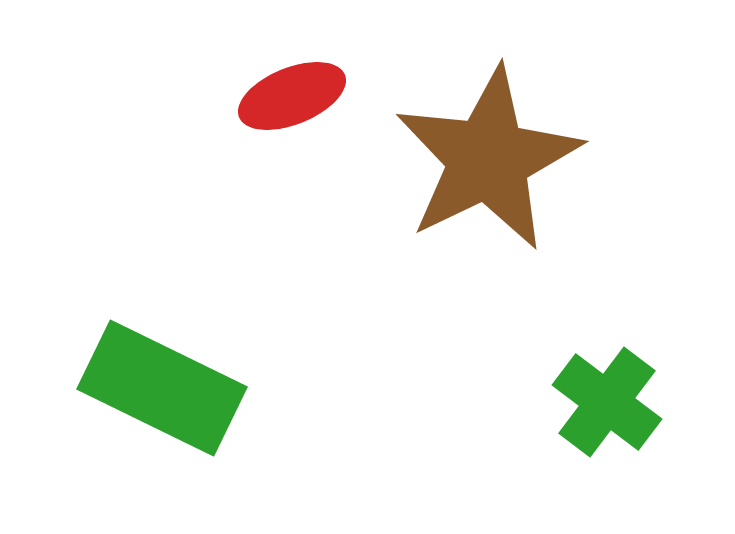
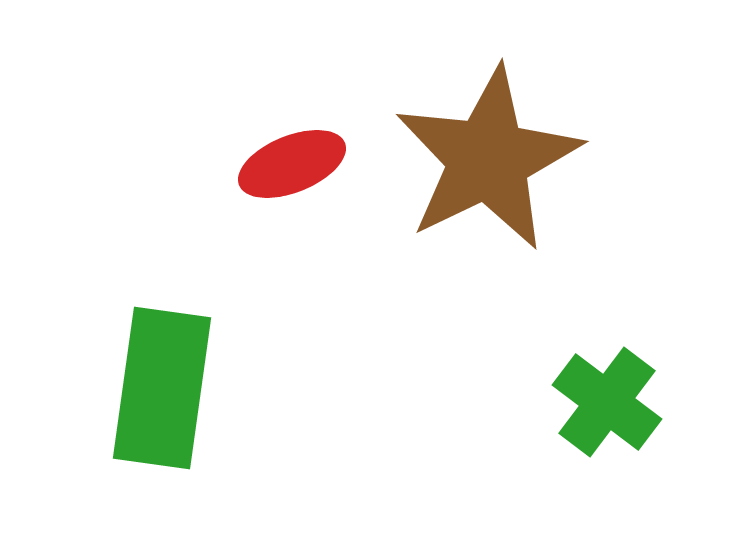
red ellipse: moved 68 px down
green rectangle: rotated 72 degrees clockwise
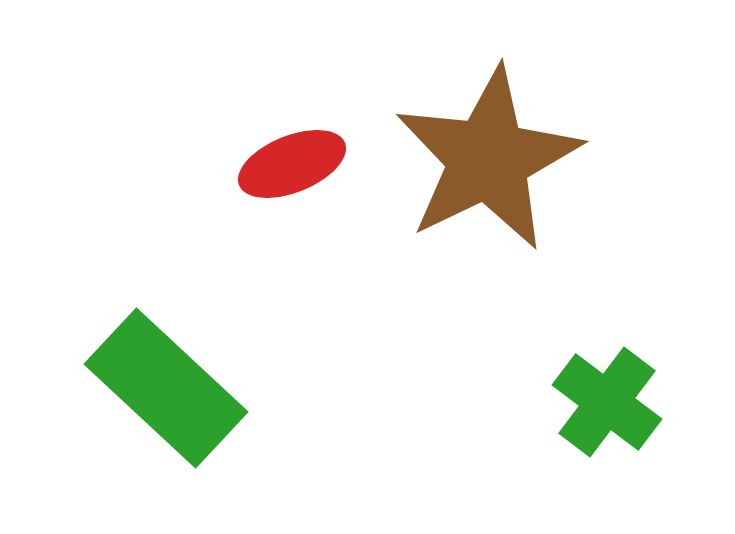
green rectangle: moved 4 px right; rotated 55 degrees counterclockwise
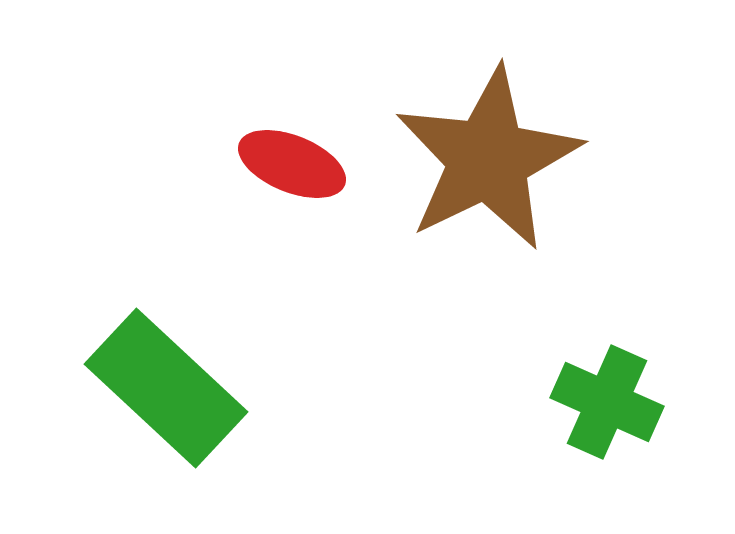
red ellipse: rotated 44 degrees clockwise
green cross: rotated 13 degrees counterclockwise
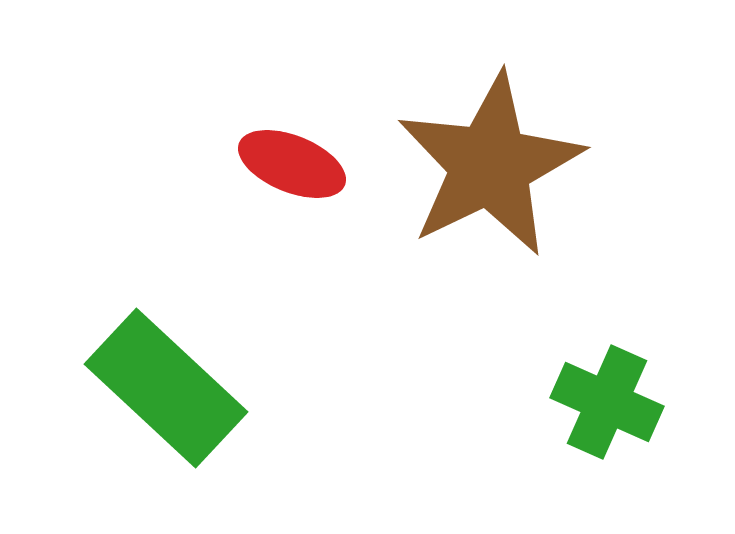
brown star: moved 2 px right, 6 px down
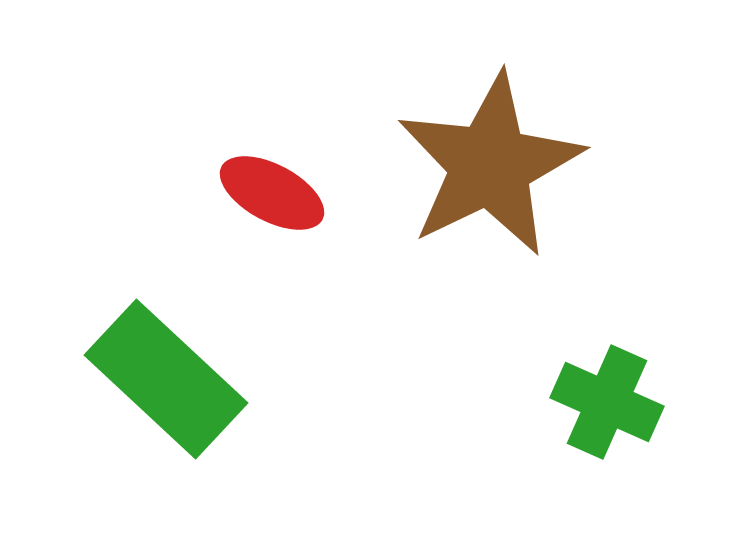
red ellipse: moved 20 px left, 29 px down; rotated 6 degrees clockwise
green rectangle: moved 9 px up
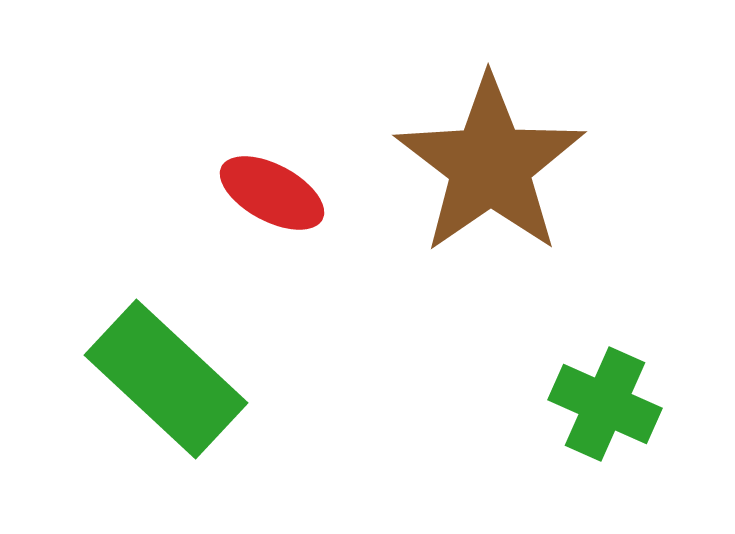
brown star: rotated 9 degrees counterclockwise
green cross: moved 2 px left, 2 px down
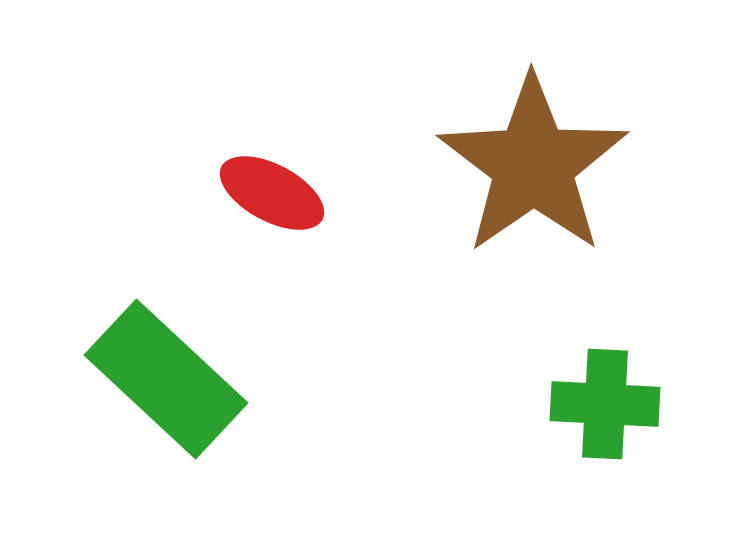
brown star: moved 43 px right
green cross: rotated 21 degrees counterclockwise
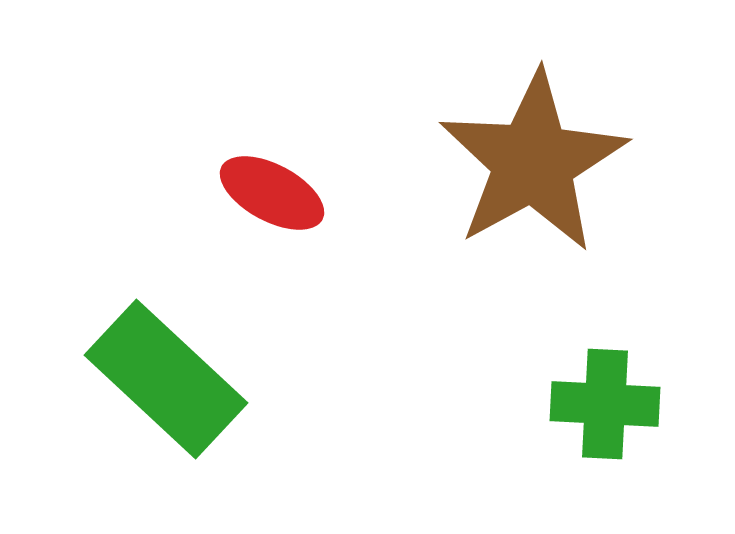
brown star: moved 3 px up; rotated 6 degrees clockwise
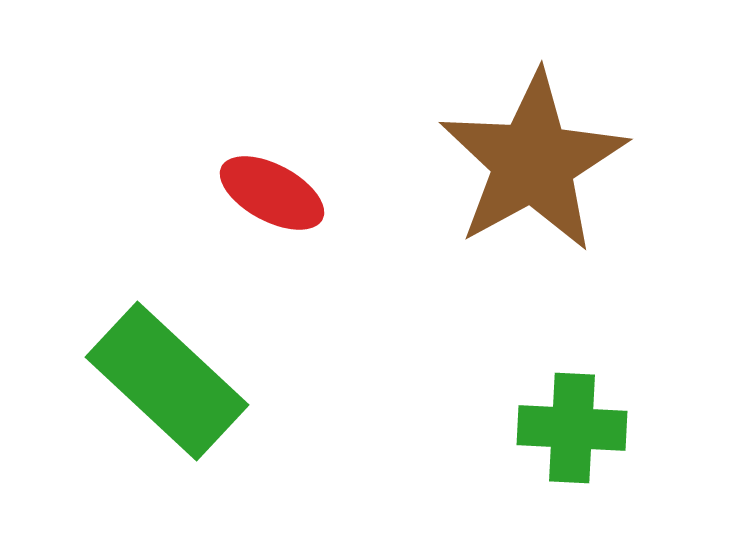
green rectangle: moved 1 px right, 2 px down
green cross: moved 33 px left, 24 px down
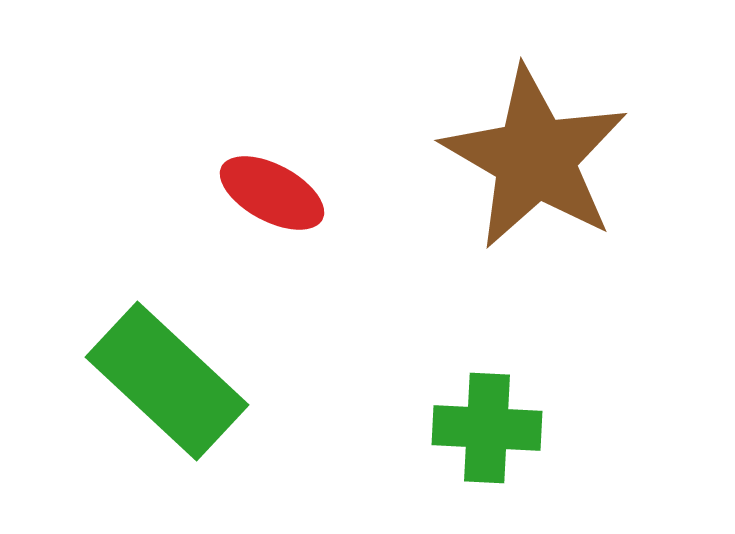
brown star: moved 2 px right, 4 px up; rotated 13 degrees counterclockwise
green cross: moved 85 px left
